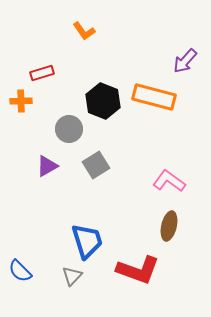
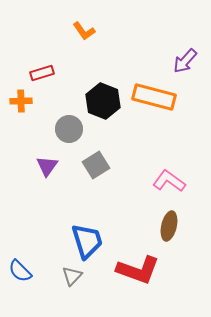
purple triangle: rotated 25 degrees counterclockwise
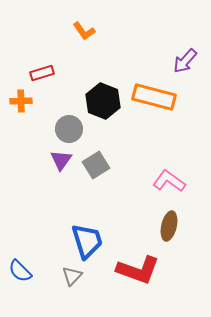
purple triangle: moved 14 px right, 6 px up
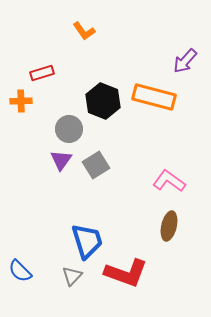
red L-shape: moved 12 px left, 3 px down
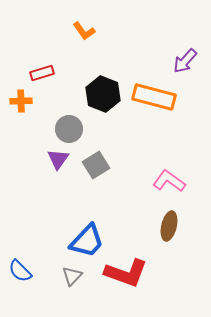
black hexagon: moved 7 px up
purple triangle: moved 3 px left, 1 px up
blue trapezoid: rotated 60 degrees clockwise
